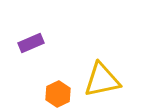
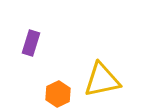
purple rectangle: rotated 50 degrees counterclockwise
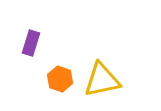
orange hexagon: moved 2 px right, 15 px up; rotated 15 degrees counterclockwise
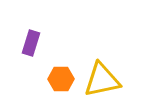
orange hexagon: moved 1 px right; rotated 20 degrees counterclockwise
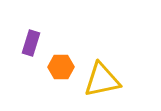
orange hexagon: moved 12 px up
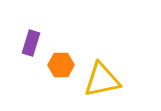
orange hexagon: moved 2 px up
